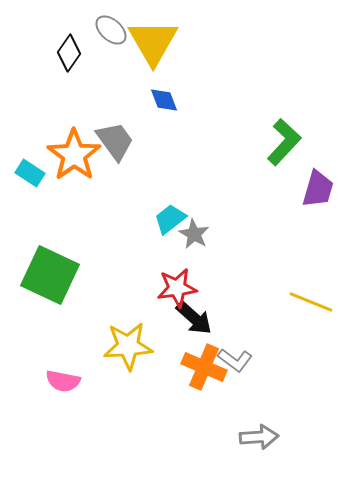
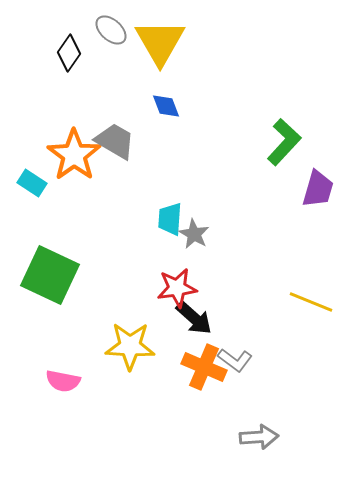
yellow triangle: moved 7 px right
blue diamond: moved 2 px right, 6 px down
gray trapezoid: rotated 24 degrees counterclockwise
cyan rectangle: moved 2 px right, 10 px down
cyan trapezoid: rotated 48 degrees counterclockwise
yellow star: moved 2 px right; rotated 6 degrees clockwise
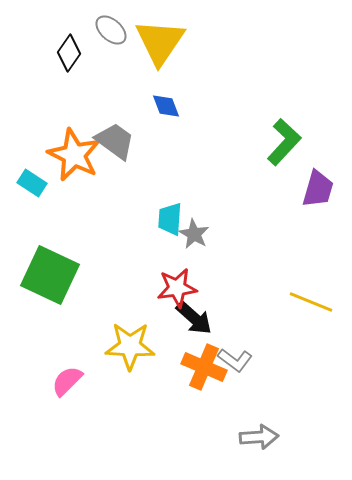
yellow triangle: rotated 4 degrees clockwise
gray trapezoid: rotated 6 degrees clockwise
orange star: rotated 10 degrees counterclockwise
pink semicircle: moved 4 px right; rotated 124 degrees clockwise
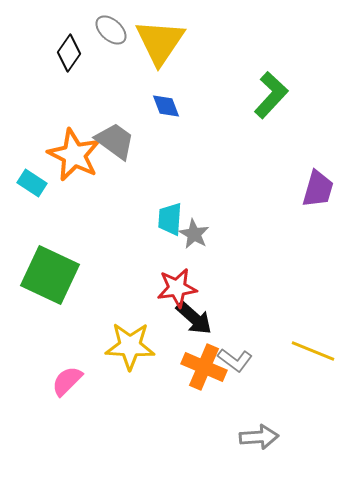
green L-shape: moved 13 px left, 47 px up
yellow line: moved 2 px right, 49 px down
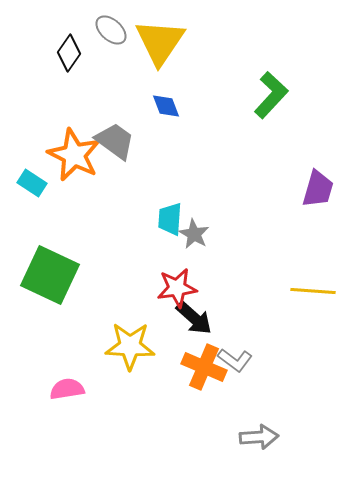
yellow line: moved 60 px up; rotated 18 degrees counterclockwise
pink semicircle: moved 8 px down; rotated 36 degrees clockwise
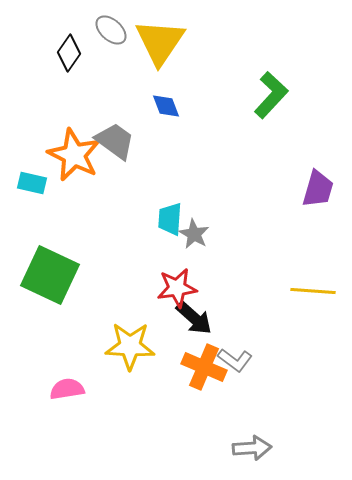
cyan rectangle: rotated 20 degrees counterclockwise
gray arrow: moved 7 px left, 11 px down
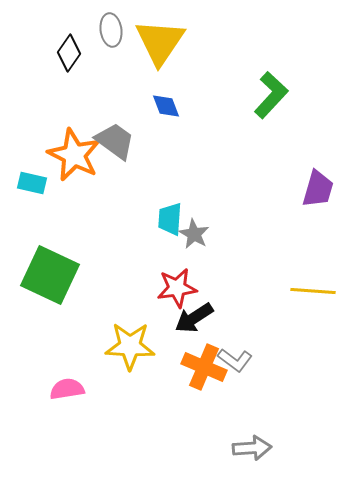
gray ellipse: rotated 40 degrees clockwise
black arrow: rotated 105 degrees clockwise
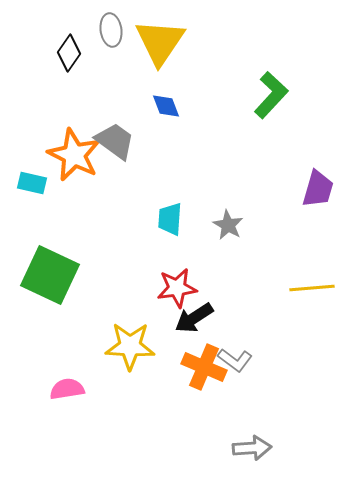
gray star: moved 34 px right, 9 px up
yellow line: moved 1 px left, 3 px up; rotated 9 degrees counterclockwise
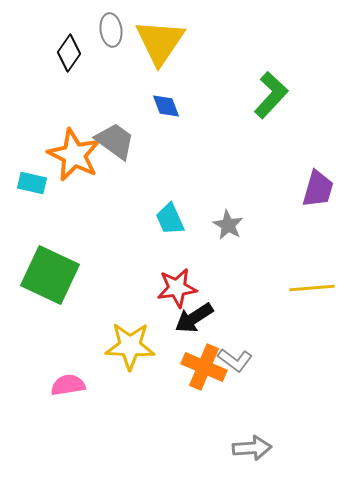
cyan trapezoid: rotated 28 degrees counterclockwise
pink semicircle: moved 1 px right, 4 px up
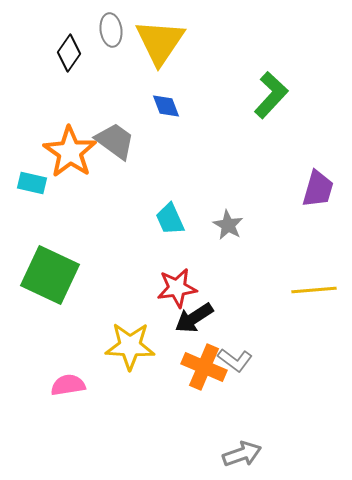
orange star: moved 4 px left, 3 px up; rotated 8 degrees clockwise
yellow line: moved 2 px right, 2 px down
gray arrow: moved 10 px left, 6 px down; rotated 15 degrees counterclockwise
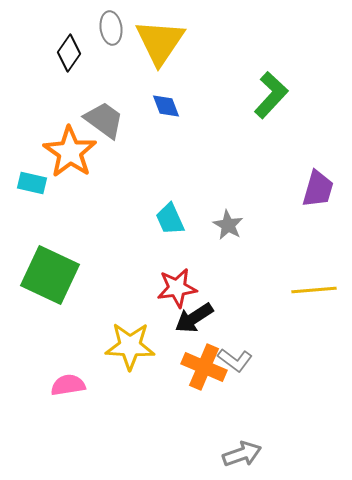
gray ellipse: moved 2 px up
gray trapezoid: moved 11 px left, 21 px up
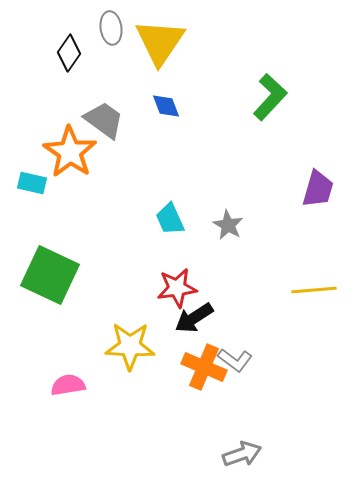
green L-shape: moved 1 px left, 2 px down
